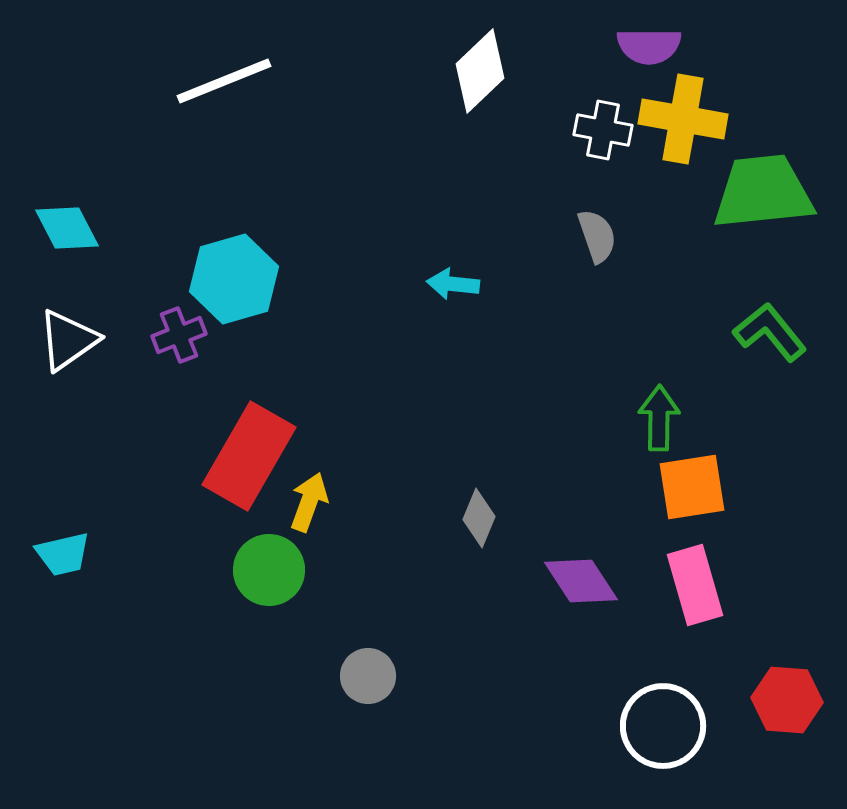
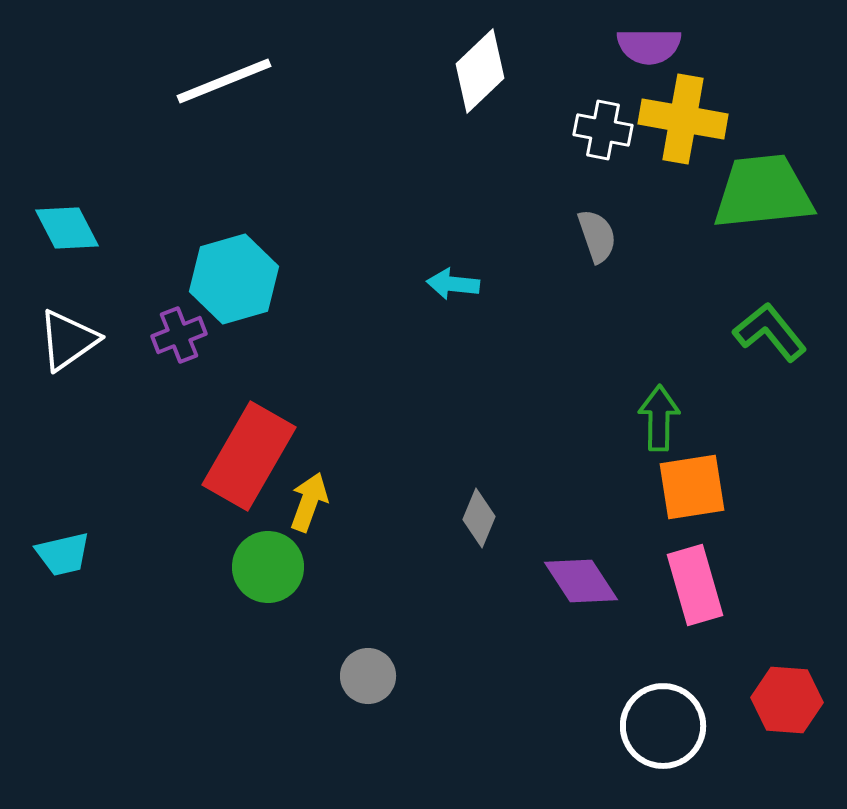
green circle: moved 1 px left, 3 px up
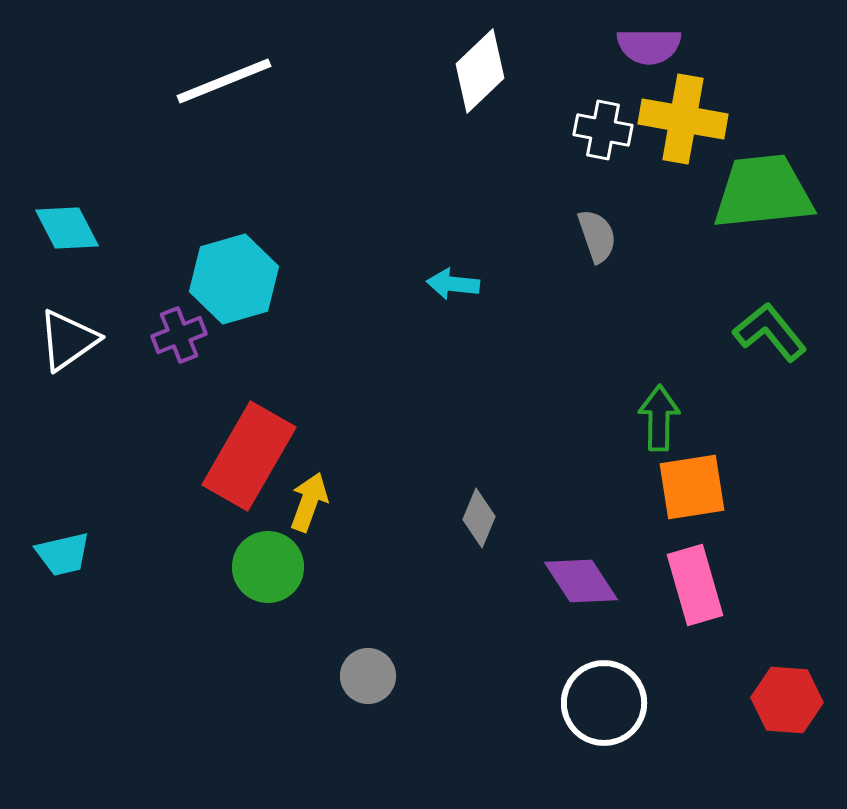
white circle: moved 59 px left, 23 px up
